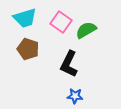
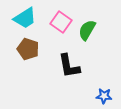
cyan trapezoid: rotated 15 degrees counterclockwise
green semicircle: moved 1 px right; rotated 30 degrees counterclockwise
black L-shape: moved 2 px down; rotated 36 degrees counterclockwise
blue star: moved 29 px right
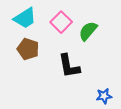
pink square: rotated 10 degrees clockwise
green semicircle: moved 1 px right, 1 px down; rotated 10 degrees clockwise
blue star: rotated 14 degrees counterclockwise
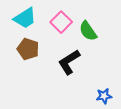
green semicircle: rotated 75 degrees counterclockwise
black L-shape: moved 4 px up; rotated 68 degrees clockwise
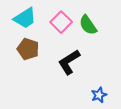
green semicircle: moved 6 px up
blue star: moved 5 px left, 1 px up; rotated 14 degrees counterclockwise
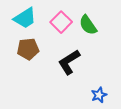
brown pentagon: rotated 25 degrees counterclockwise
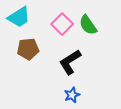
cyan trapezoid: moved 6 px left, 1 px up
pink square: moved 1 px right, 2 px down
black L-shape: moved 1 px right
blue star: moved 27 px left
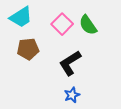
cyan trapezoid: moved 2 px right
black L-shape: moved 1 px down
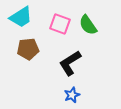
pink square: moved 2 px left; rotated 25 degrees counterclockwise
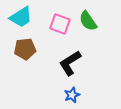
green semicircle: moved 4 px up
brown pentagon: moved 3 px left
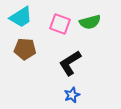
green semicircle: moved 2 px right, 1 px down; rotated 70 degrees counterclockwise
brown pentagon: rotated 10 degrees clockwise
